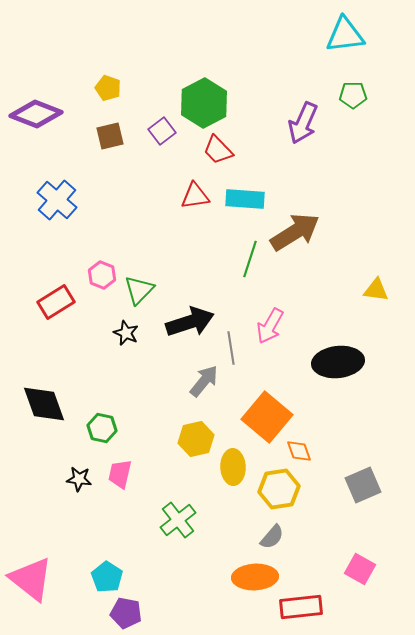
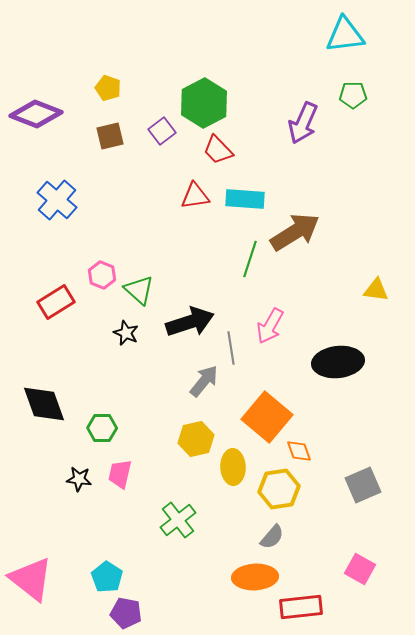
green triangle at (139, 290): rotated 32 degrees counterclockwise
green hexagon at (102, 428): rotated 12 degrees counterclockwise
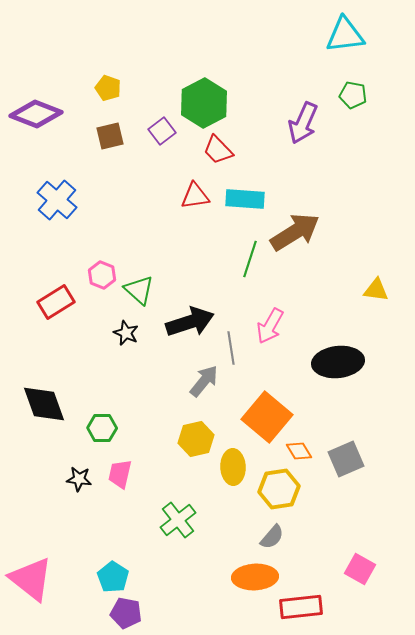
green pentagon at (353, 95): rotated 12 degrees clockwise
orange diamond at (299, 451): rotated 12 degrees counterclockwise
gray square at (363, 485): moved 17 px left, 26 px up
cyan pentagon at (107, 577): moved 6 px right
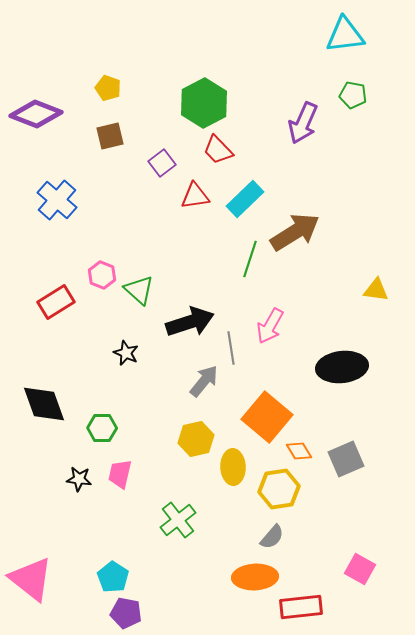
purple square at (162, 131): moved 32 px down
cyan rectangle at (245, 199): rotated 48 degrees counterclockwise
black star at (126, 333): moved 20 px down
black ellipse at (338, 362): moved 4 px right, 5 px down
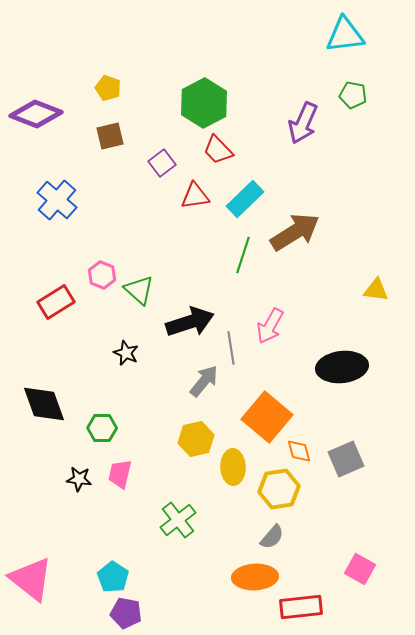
green line at (250, 259): moved 7 px left, 4 px up
orange diamond at (299, 451): rotated 16 degrees clockwise
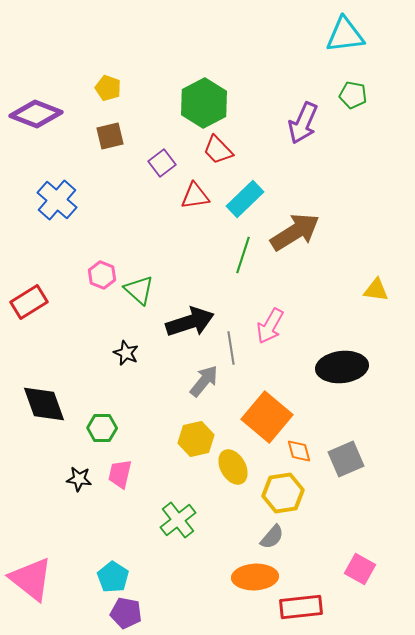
red rectangle at (56, 302): moved 27 px left
yellow ellipse at (233, 467): rotated 28 degrees counterclockwise
yellow hexagon at (279, 489): moved 4 px right, 4 px down
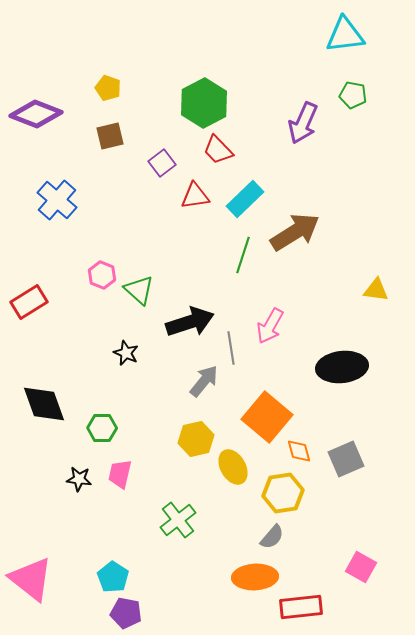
pink square at (360, 569): moved 1 px right, 2 px up
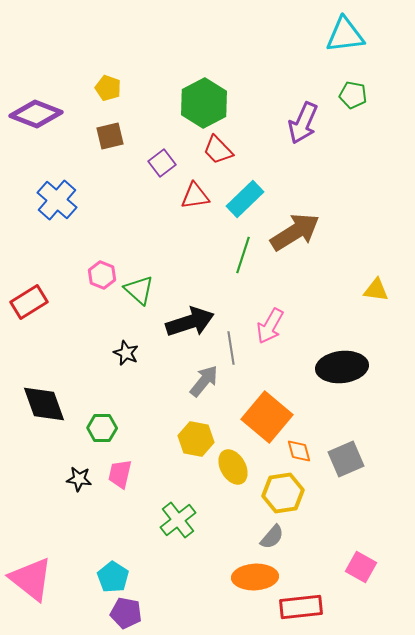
yellow hexagon at (196, 439): rotated 24 degrees clockwise
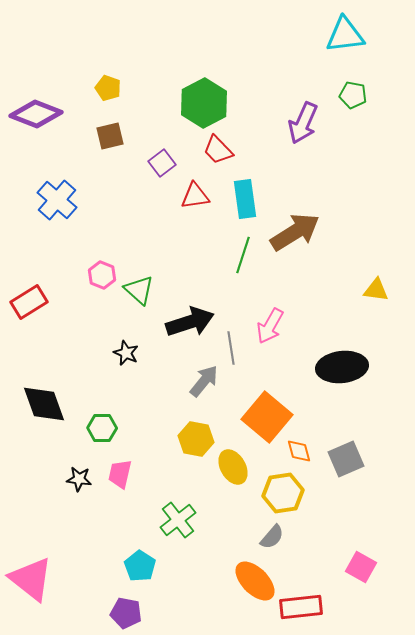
cyan rectangle at (245, 199): rotated 54 degrees counterclockwise
cyan pentagon at (113, 577): moved 27 px right, 11 px up
orange ellipse at (255, 577): moved 4 px down; rotated 48 degrees clockwise
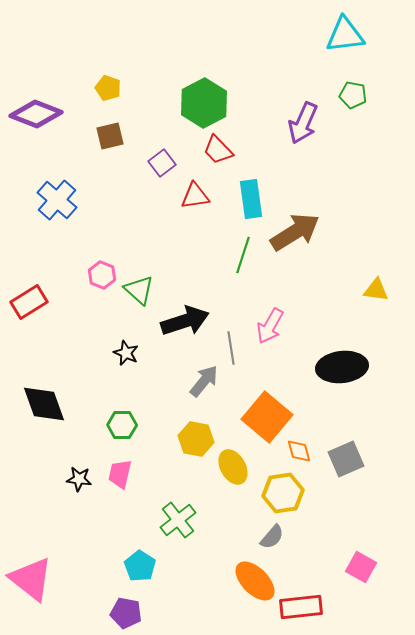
cyan rectangle at (245, 199): moved 6 px right
black arrow at (190, 322): moved 5 px left, 1 px up
green hexagon at (102, 428): moved 20 px right, 3 px up
